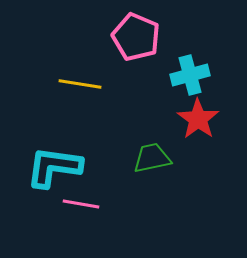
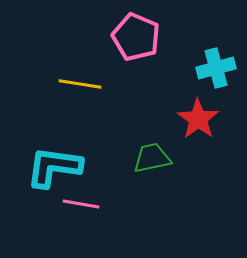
cyan cross: moved 26 px right, 7 px up
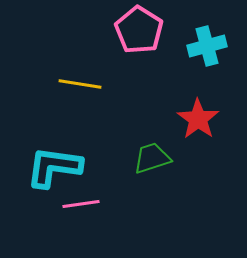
pink pentagon: moved 3 px right, 7 px up; rotated 9 degrees clockwise
cyan cross: moved 9 px left, 22 px up
green trapezoid: rotated 6 degrees counterclockwise
pink line: rotated 18 degrees counterclockwise
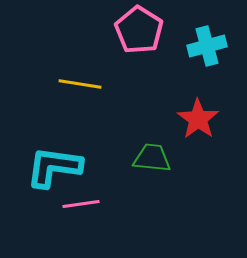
green trapezoid: rotated 24 degrees clockwise
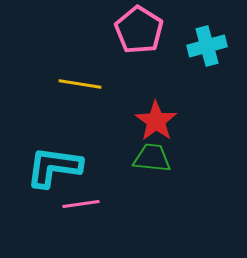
red star: moved 42 px left, 2 px down
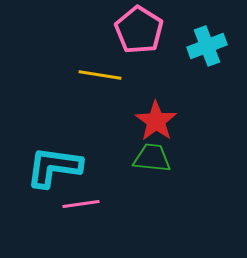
cyan cross: rotated 6 degrees counterclockwise
yellow line: moved 20 px right, 9 px up
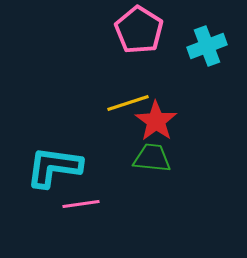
yellow line: moved 28 px right, 28 px down; rotated 27 degrees counterclockwise
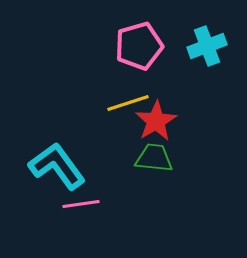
pink pentagon: moved 16 px down; rotated 24 degrees clockwise
red star: rotated 6 degrees clockwise
green trapezoid: moved 2 px right
cyan L-shape: moved 3 px right, 1 px up; rotated 46 degrees clockwise
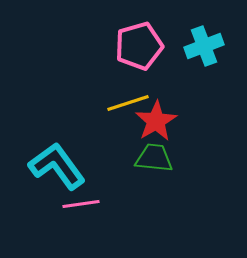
cyan cross: moved 3 px left
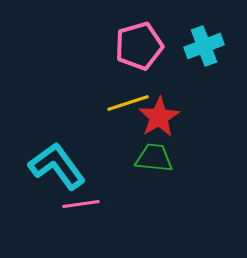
red star: moved 3 px right, 4 px up
